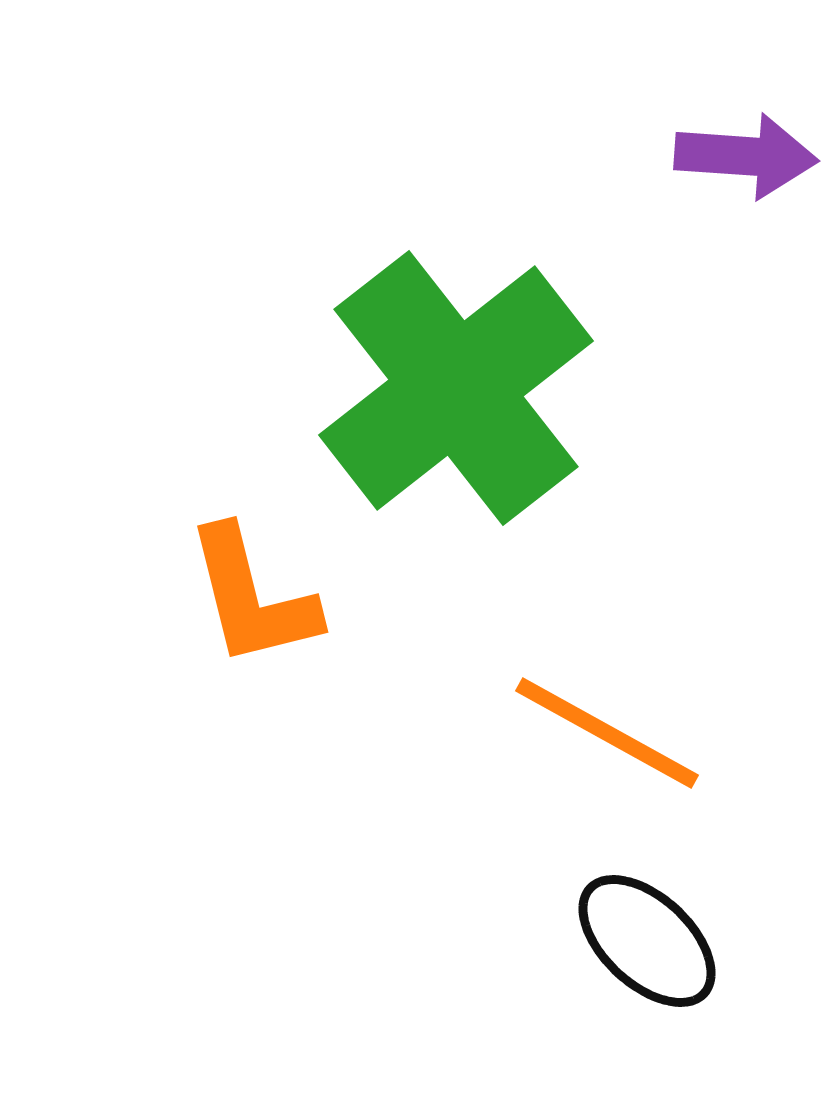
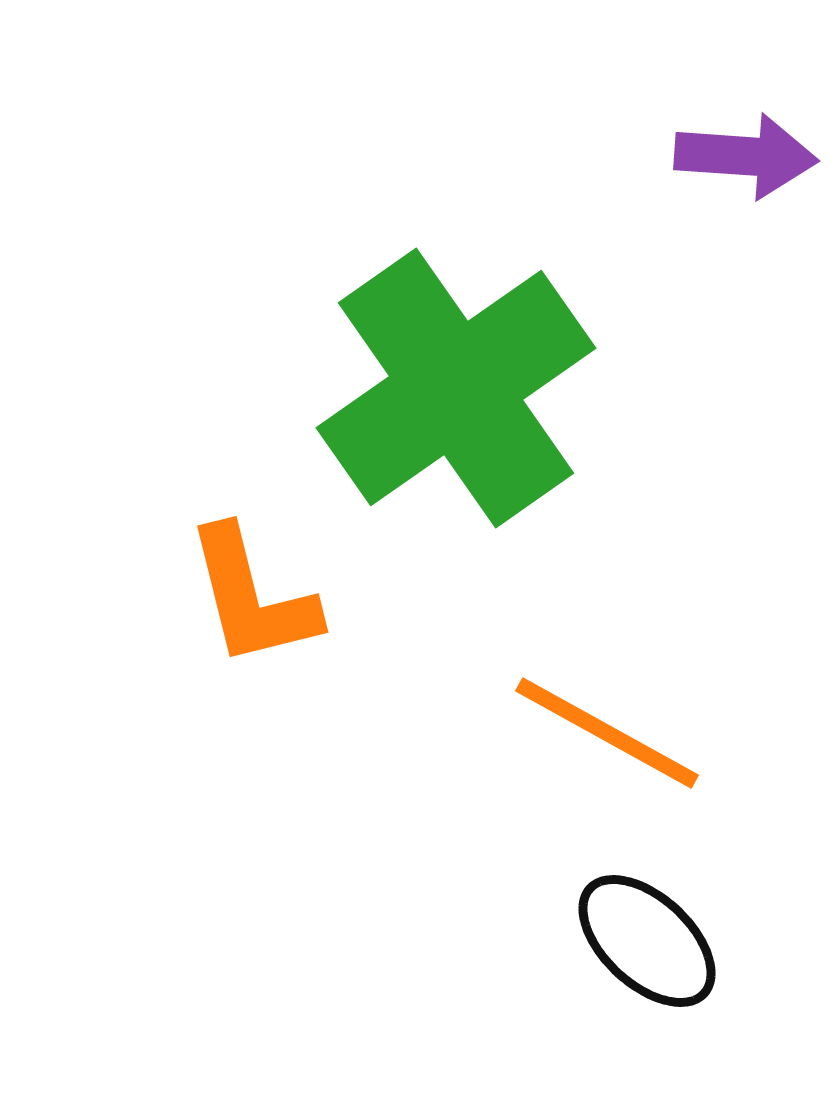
green cross: rotated 3 degrees clockwise
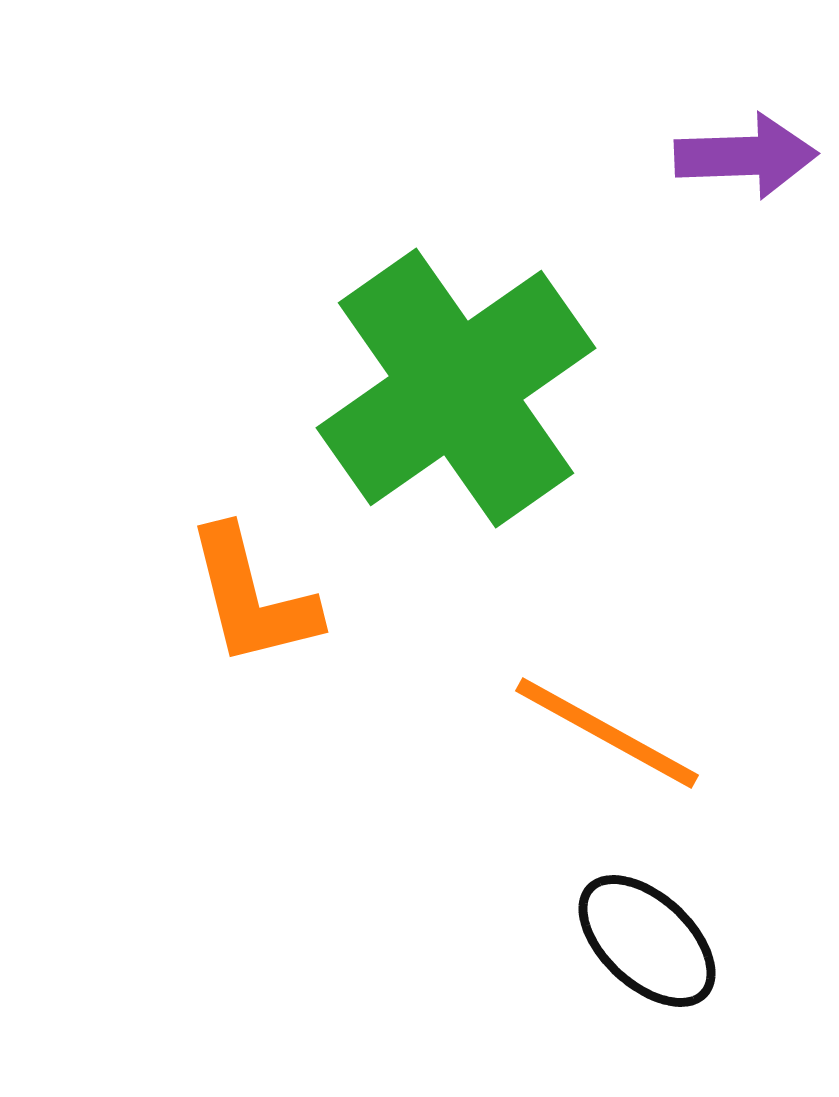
purple arrow: rotated 6 degrees counterclockwise
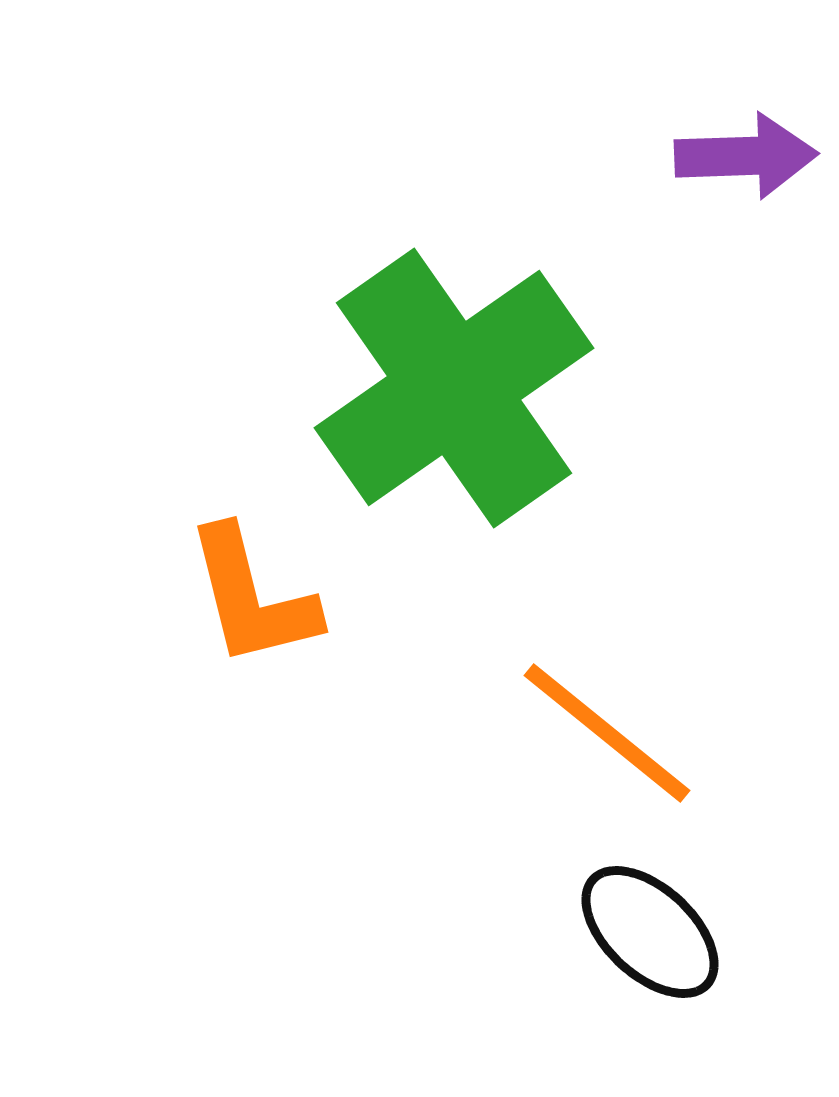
green cross: moved 2 px left
orange line: rotated 10 degrees clockwise
black ellipse: moved 3 px right, 9 px up
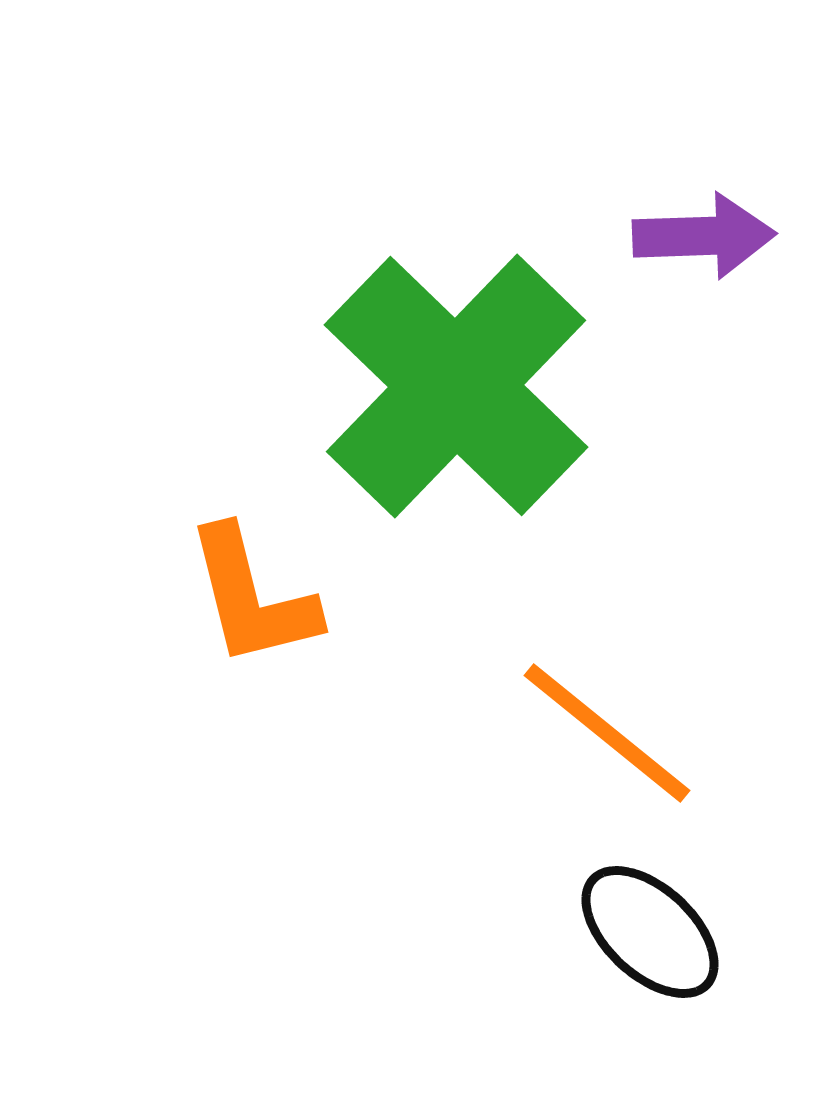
purple arrow: moved 42 px left, 80 px down
green cross: moved 2 px right, 2 px up; rotated 11 degrees counterclockwise
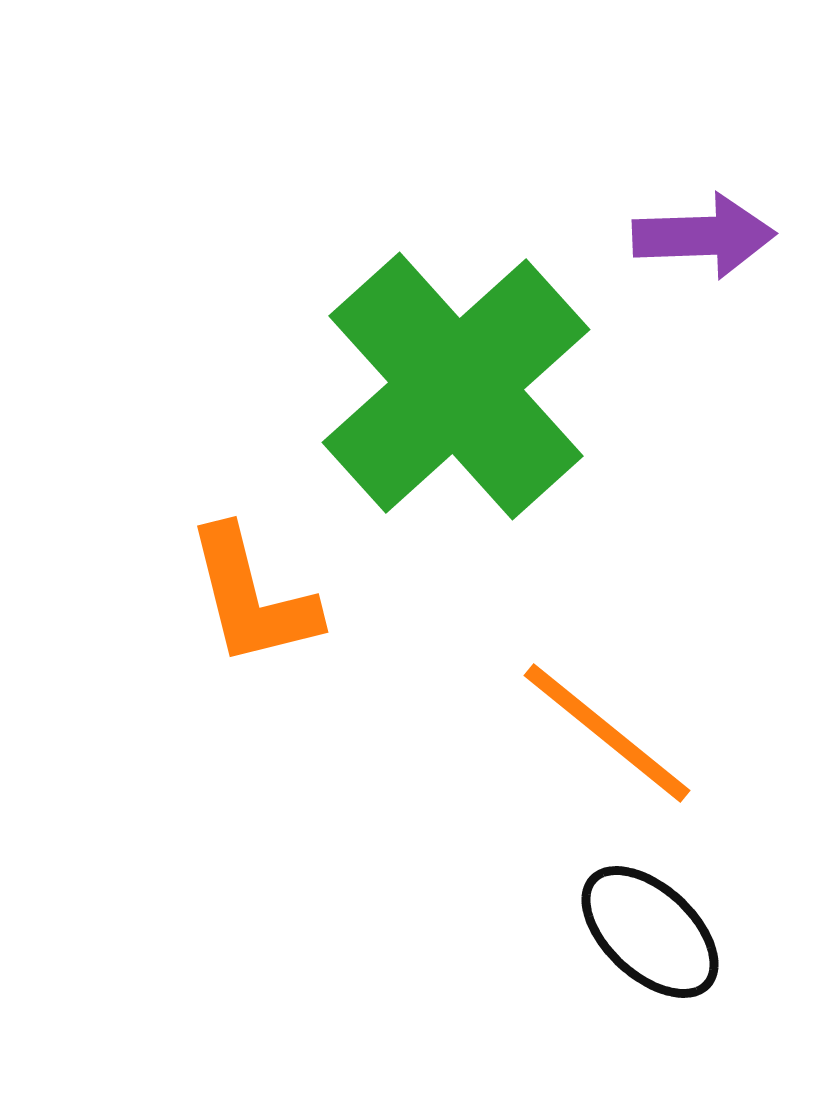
green cross: rotated 4 degrees clockwise
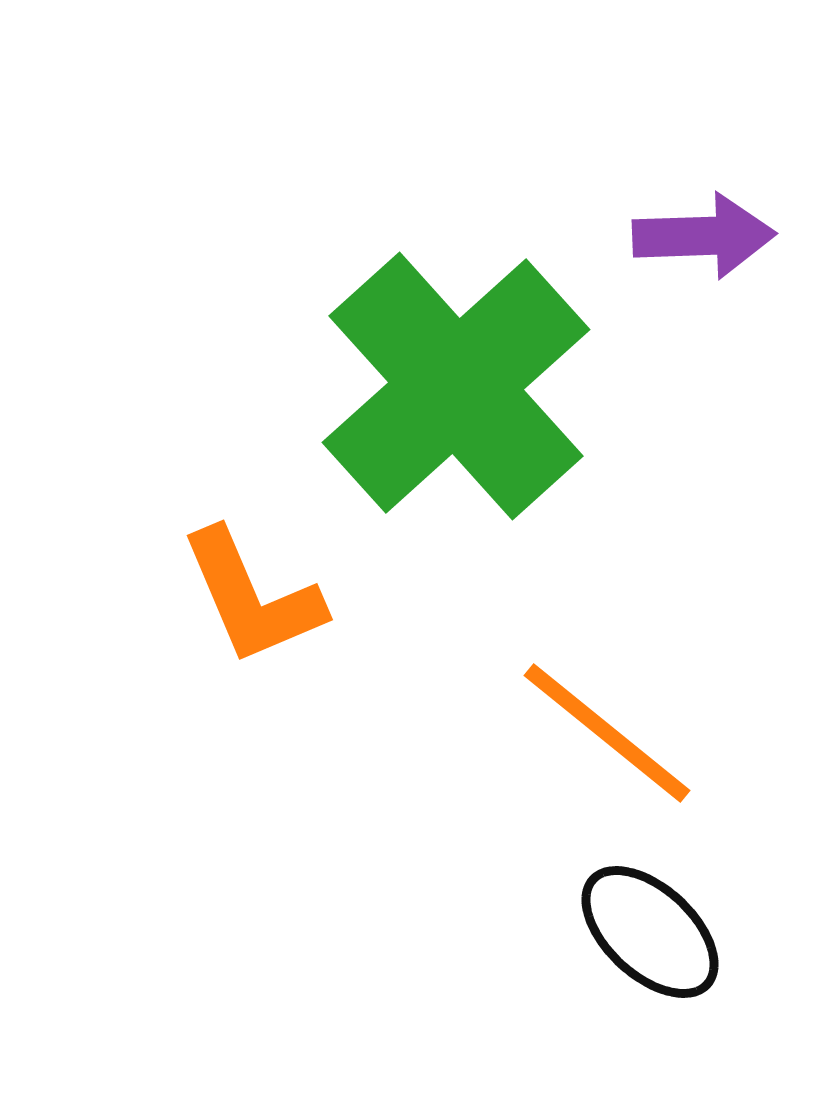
orange L-shape: rotated 9 degrees counterclockwise
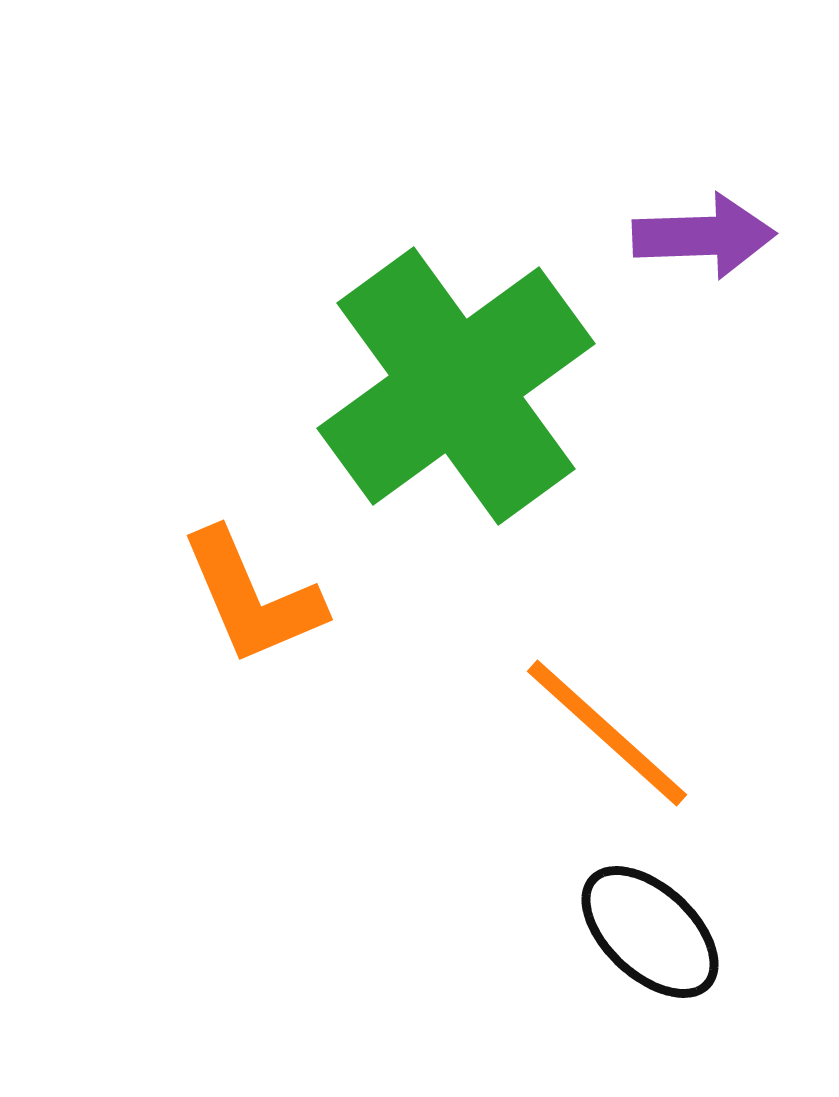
green cross: rotated 6 degrees clockwise
orange line: rotated 3 degrees clockwise
